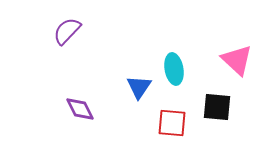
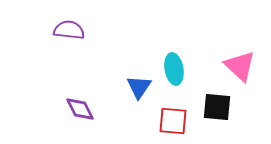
purple semicircle: moved 2 px right, 1 px up; rotated 52 degrees clockwise
pink triangle: moved 3 px right, 6 px down
red square: moved 1 px right, 2 px up
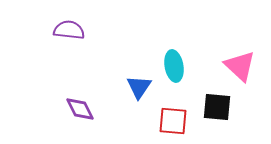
cyan ellipse: moved 3 px up
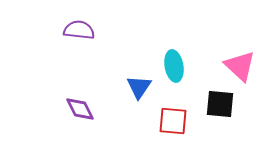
purple semicircle: moved 10 px right
black square: moved 3 px right, 3 px up
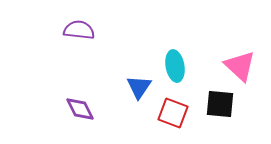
cyan ellipse: moved 1 px right
red square: moved 8 px up; rotated 16 degrees clockwise
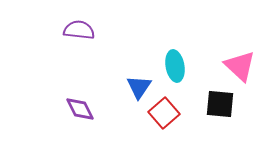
red square: moved 9 px left; rotated 28 degrees clockwise
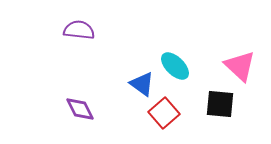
cyan ellipse: rotated 36 degrees counterclockwise
blue triangle: moved 3 px right, 3 px up; rotated 28 degrees counterclockwise
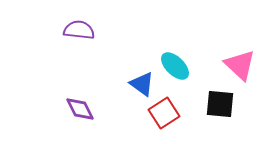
pink triangle: moved 1 px up
red square: rotated 8 degrees clockwise
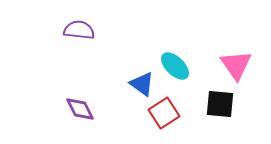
pink triangle: moved 4 px left; rotated 12 degrees clockwise
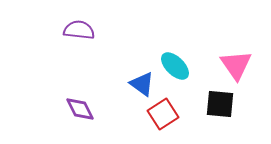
red square: moved 1 px left, 1 px down
